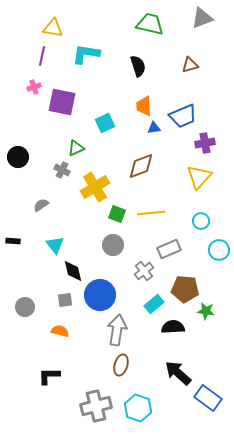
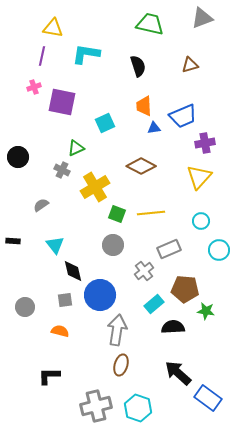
brown diamond at (141, 166): rotated 48 degrees clockwise
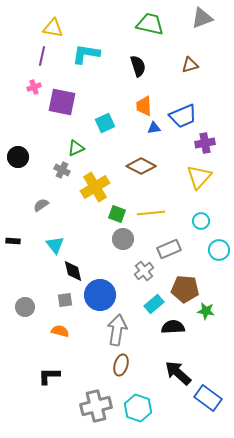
gray circle at (113, 245): moved 10 px right, 6 px up
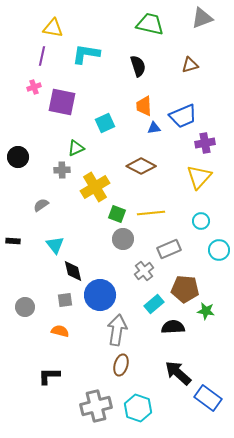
gray cross at (62, 170): rotated 28 degrees counterclockwise
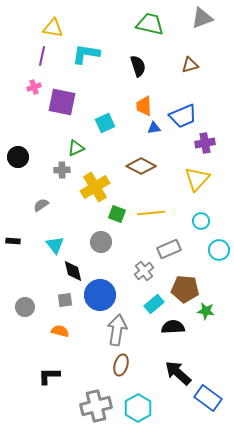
yellow triangle at (199, 177): moved 2 px left, 2 px down
gray circle at (123, 239): moved 22 px left, 3 px down
cyan hexagon at (138, 408): rotated 12 degrees clockwise
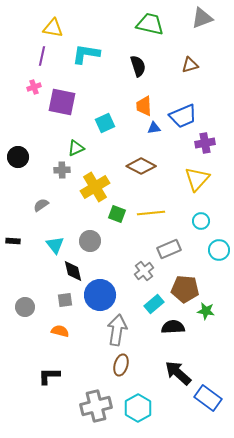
gray circle at (101, 242): moved 11 px left, 1 px up
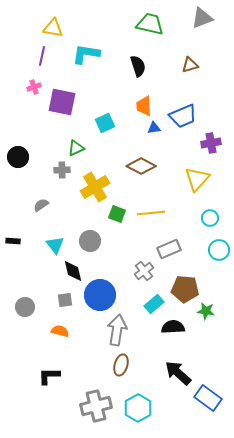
purple cross at (205, 143): moved 6 px right
cyan circle at (201, 221): moved 9 px right, 3 px up
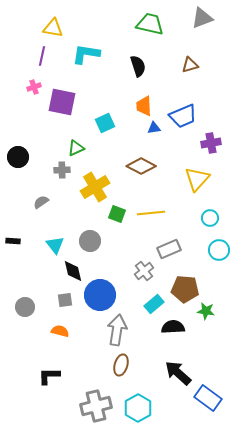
gray semicircle at (41, 205): moved 3 px up
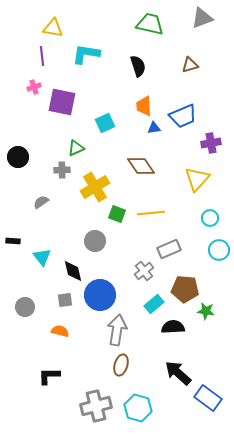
purple line at (42, 56): rotated 18 degrees counterclockwise
brown diamond at (141, 166): rotated 28 degrees clockwise
gray circle at (90, 241): moved 5 px right
cyan triangle at (55, 245): moved 13 px left, 12 px down
cyan hexagon at (138, 408): rotated 16 degrees counterclockwise
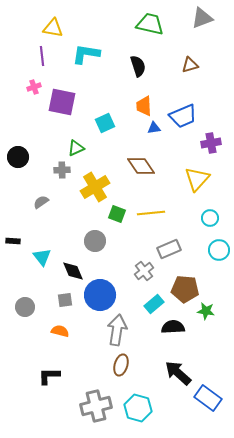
black diamond at (73, 271): rotated 10 degrees counterclockwise
